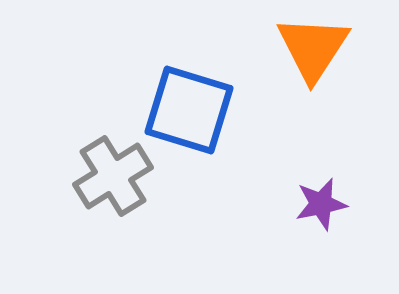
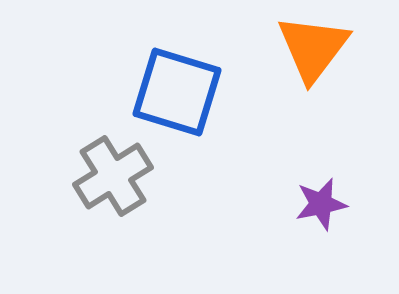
orange triangle: rotated 4 degrees clockwise
blue square: moved 12 px left, 18 px up
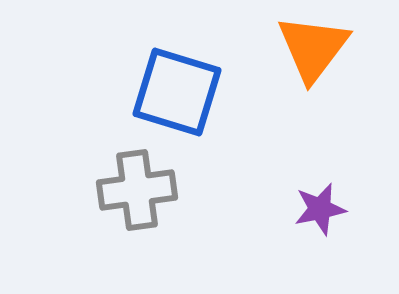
gray cross: moved 24 px right, 14 px down; rotated 24 degrees clockwise
purple star: moved 1 px left, 5 px down
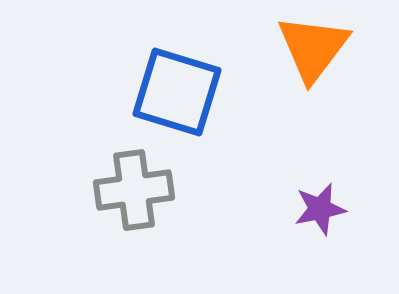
gray cross: moved 3 px left
